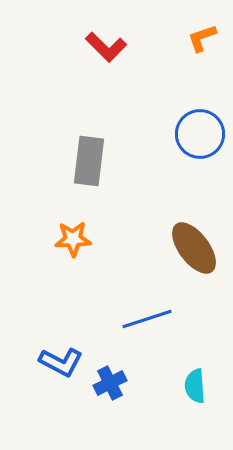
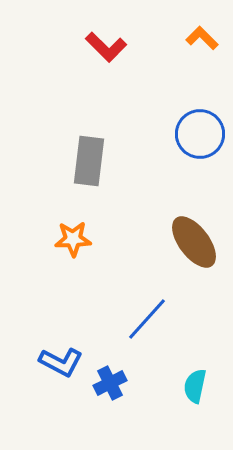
orange L-shape: rotated 64 degrees clockwise
brown ellipse: moved 6 px up
blue line: rotated 30 degrees counterclockwise
cyan semicircle: rotated 16 degrees clockwise
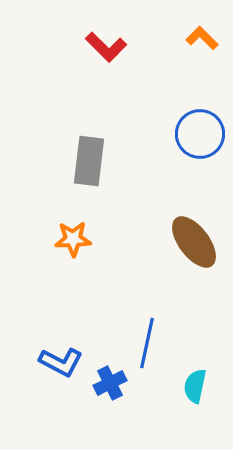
blue line: moved 24 px down; rotated 30 degrees counterclockwise
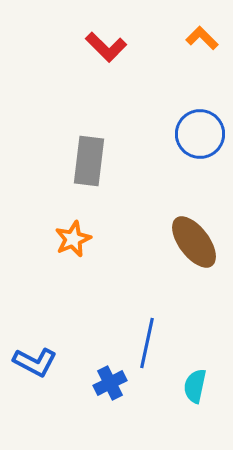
orange star: rotated 21 degrees counterclockwise
blue L-shape: moved 26 px left
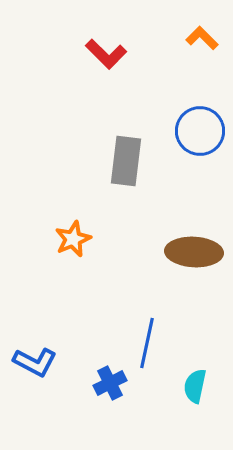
red L-shape: moved 7 px down
blue circle: moved 3 px up
gray rectangle: moved 37 px right
brown ellipse: moved 10 px down; rotated 50 degrees counterclockwise
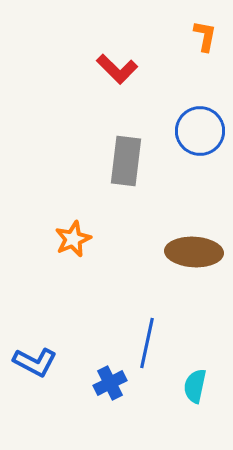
orange L-shape: moved 3 px right, 2 px up; rotated 56 degrees clockwise
red L-shape: moved 11 px right, 15 px down
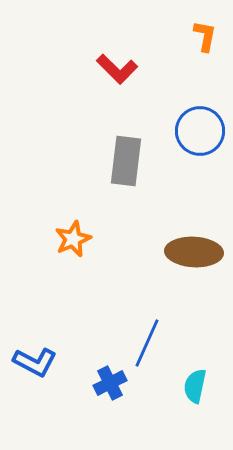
blue line: rotated 12 degrees clockwise
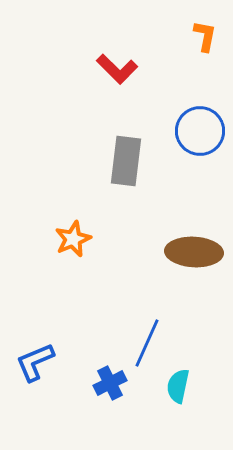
blue L-shape: rotated 129 degrees clockwise
cyan semicircle: moved 17 px left
